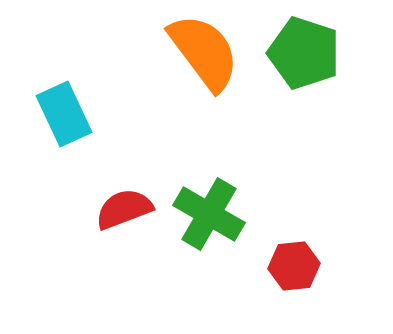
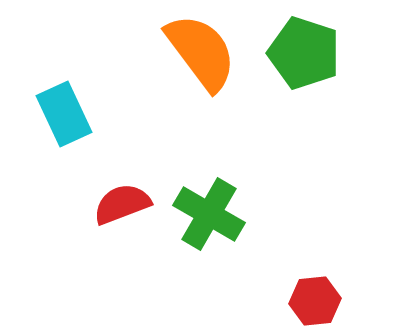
orange semicircle: moved 3 px left
red semicircle: moved 2 px left, 5 px up
red hexagon: moved 21 px right, 35 px down
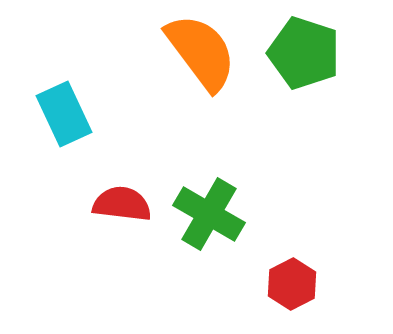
red semicircle: rotated 28 degrees clockwise
red hexagon: moved 23 px left, 17 px up; rotated 21 degrees counterclockwise
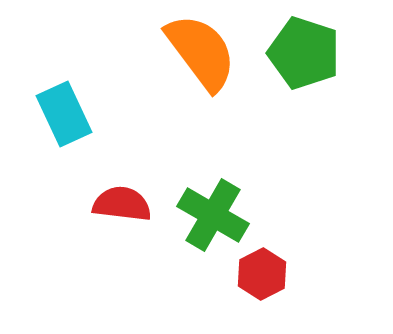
green cross: moved 4 px right, 1 px down
red hexagon: moved 30 px left, 10 px up
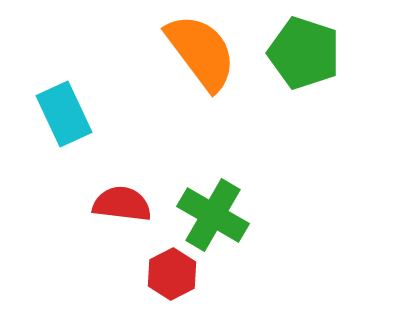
red hexagon: moved 90 px left
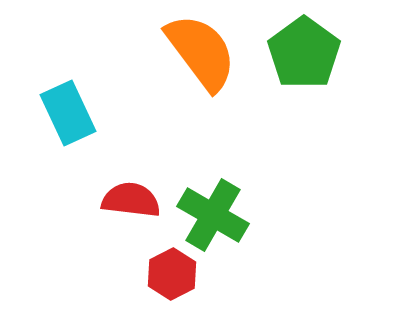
green pentagon: rotated 18 degrees clockwise
cyan rectangle: moved 4 px right, 1 px up
red semicircle: moved 9 px right, 4 px up
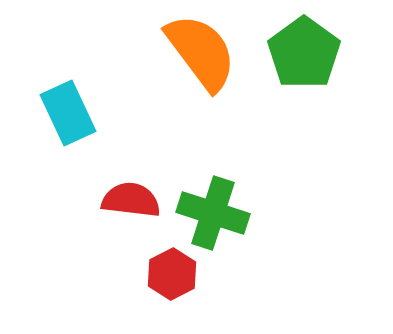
green cross: moved 2 px up; rotated 12 degrees counterclockwise
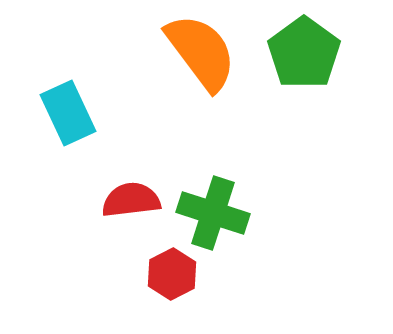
red semicircle: rotated 14 degrees counterclockwise
